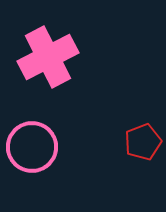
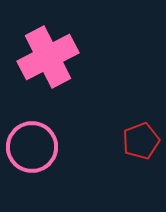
red pentagon: moved 2 px left, 1 px up
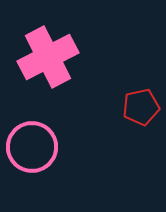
red pentagon: moved 34 px up; rotated 9 degrees clockwise
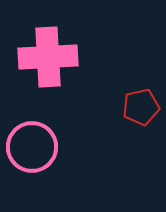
pink cross: rotated 24 degrees clockwise
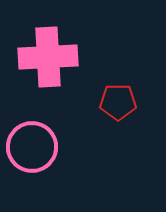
red pentagon: moved 23 px left, 5 px up; rotated 12 degrees clockwise
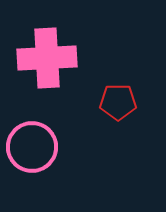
pink cross: moved 1 px left, 1 px down
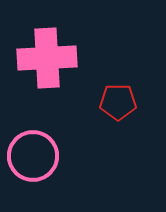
pink circle: moved 1 px right, 9 px down
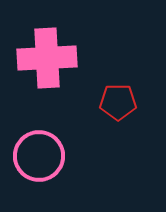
pink circle: moved 6 px right
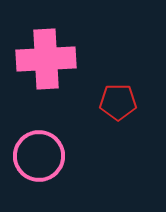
pink cross: moved 1 px left, 1 px down
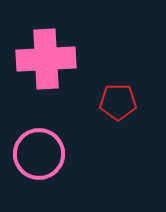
pink circle: moved 2 px up
